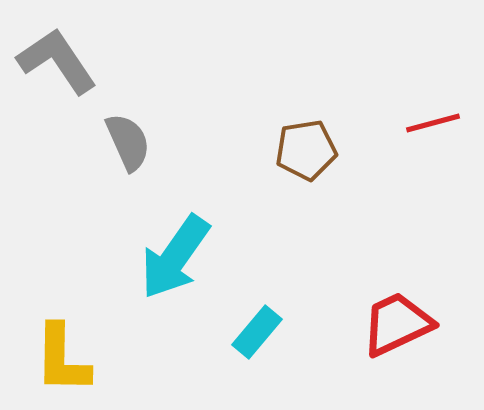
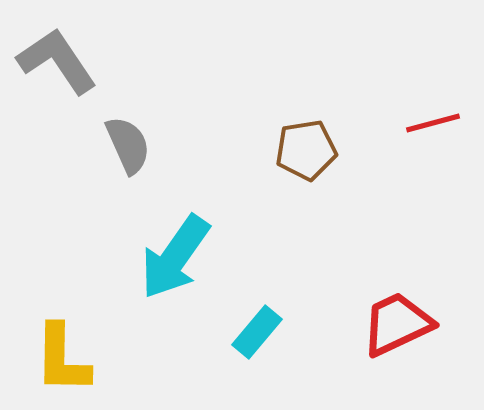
gray semicircle: moved 3 px down
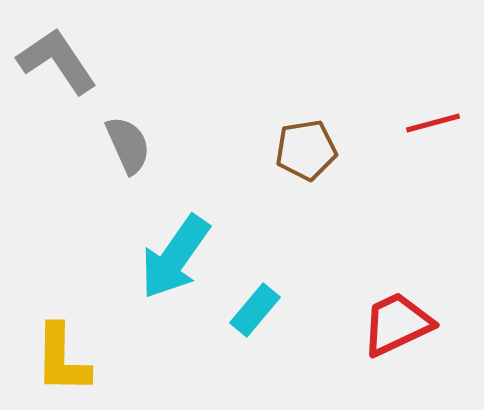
cyan rectangle: moved 2 px left, 22 px up
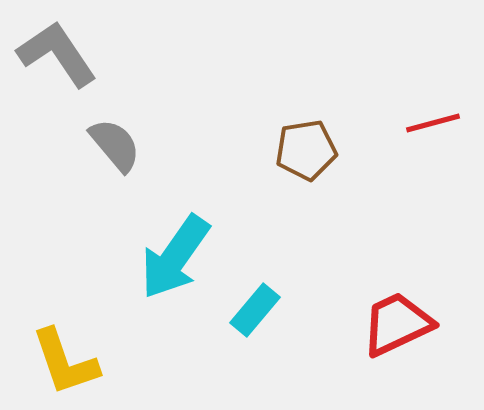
gray L-shape: moved 7 px up
gray semicircle: moved 13 px left; rotated 16 degrees counterclockwise
yellow L-shape: moved 3 px right, 3 px down; rotated 20 degrees counterclockwise
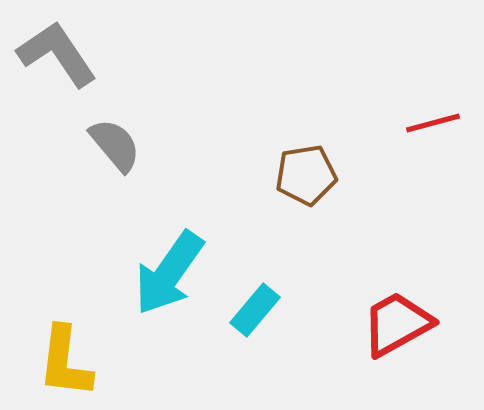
brown pentagon: moved 25 px down
cyan arrow: moved 6 px left, 16 px down
red trapezoid: rotated 4 degrees counterclockwise
yellow L-shape: rotated 26 degrees clockwise
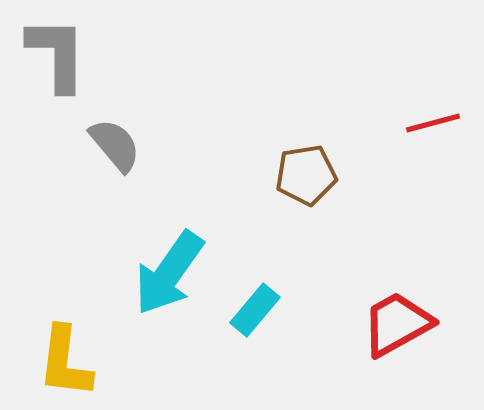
gray L-shape: rotated 34 degrees clockwise
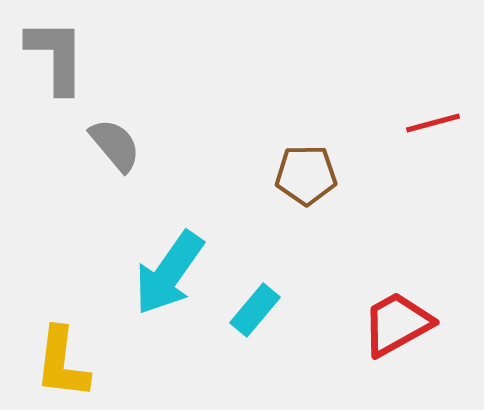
gray L-shape: moved 1 px left, 2 px down
brown pentagon: rotated 8 degrees clockwise
yellow L-shape: moved 3 px left, 1 px down
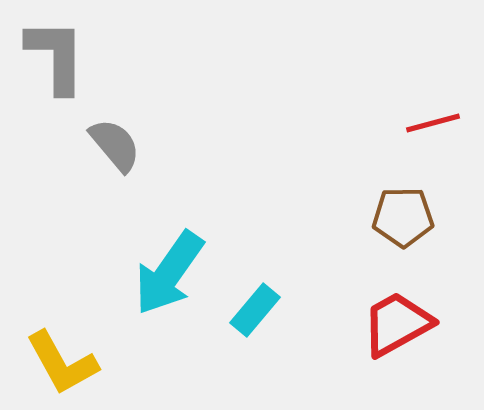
brown pentagon: moved 97 px right, 42 px down
yellow L-shape: rotated 36 degrees counterclockwise
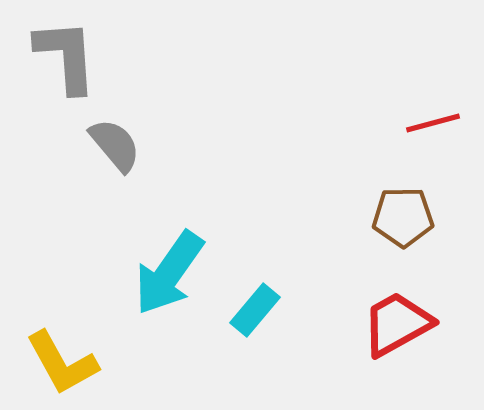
gray L-shape: moved 10 px right; rotated 4 degrees counterclockwise
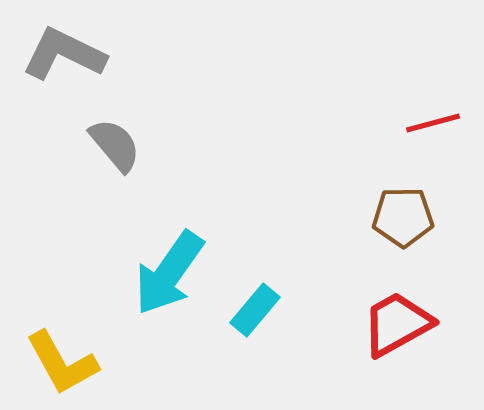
gray L-shape: moved 2 px left, 2 px up; rotated 60 degrees counterclockwise
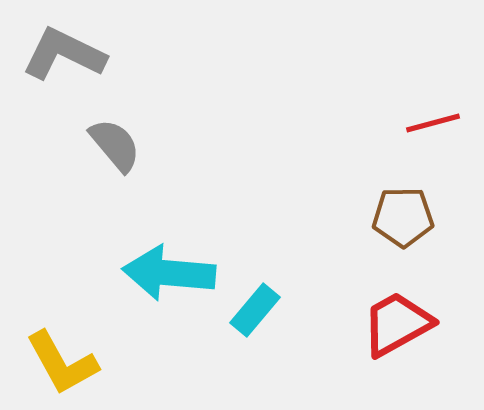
cyan arrow: rotated 60 degrees clockwise
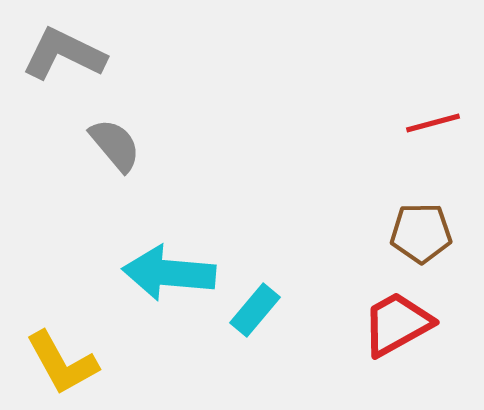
brown pentagon: moved 18 px right, 16 px down
